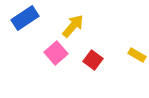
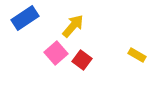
red square: moved 11 px left
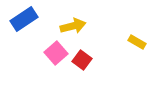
blue rectangle: moved 1 px left, 1 px down
yellow arrow: rotated 35 degrees clockwise
yellow rectangle: moved 13 px up
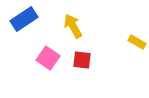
yellow arrow: rotated 105 degrees counterclockwise
pink square: moved 8 px left, 5 px down; rotated 15 degrees counterclockwise
red square: rotated 30 degrees counterclockwise
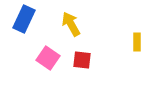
blue rectangle: rotated 32 degrees counterclockwise
yellow arrow: moved 2 px left, 2 px up
yellow rectangle: rotated 60 degrees clockwise
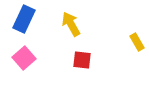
yellow rectangle: rotated 30 degrees counterclockwise
pink square: moved 24 px left; rotated 15 degrees clockwise
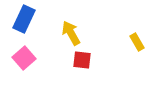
yellow arrow: moved 9 px down
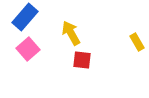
blue rectangle: moved 1 px right, 2 px up; rotated 16 degrees clockwise
pink square: moved 4 px right, 9 px up
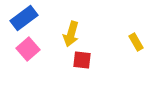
blue rectangle: moved 1 px left, 1 px down; rotated 12 degrees clockwise
yellow arrow: moved 1 px down; rotated 135 degrees counterclockwise
yellow rectangle: moved 1 px left
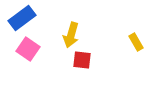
blue rectangle: moved 2 px left
yellow arrow: moved 1 px down
pink square: rotated 15 degrees counterclockwise
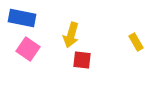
blue rectangle: rotated 48 degrees clockwise
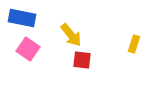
yellow arrow: rotated 55 degrees counterclockwise
yellow rectangle: moved 2 px left, 2 px down; rotated 48 degrees clockwise
